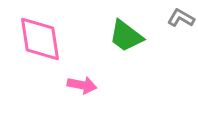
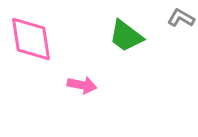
pink diamond: moved 9 px left
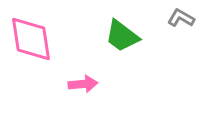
green trapezoid: moved 4 px left
pink arrow: moved 1 px right, 1 px up; rotated 16 degrees counterclockwise
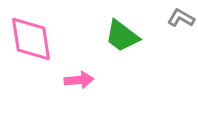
pink arrow: moved 4 px left, 4 px up
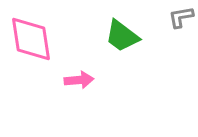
gray L-shape: moved 1 px up; rotated 40 degrees counterclockwise
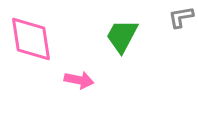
green trapezoid: rotated 81 degrees clockwise
pink arrow: rotated 16 degrees clockwise
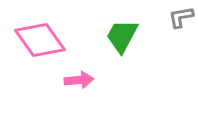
pink diamond: moved 9 px right, 1 px down; rotated 27 degrees counterclockwise
pink arrow: rotated 16 degrees counterclockwise
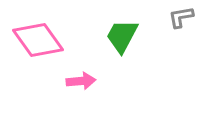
pink diamond: moved 2 px left
pink arrow: moved 2 px right, 1 px down
